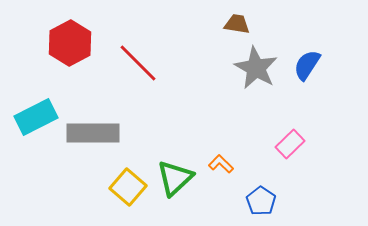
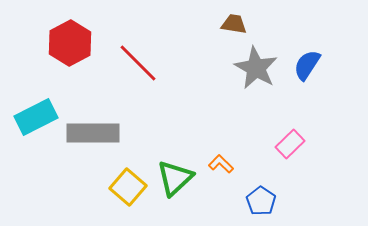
brown trapezoid: moved 3 px left
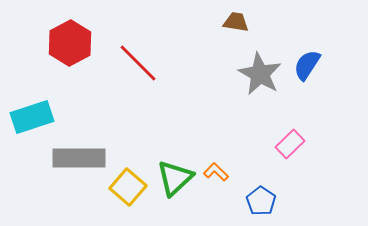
brown trapezoid: moved 2 px right, 2 px up
gray star: moved 4 px right, 6 px down
cyan rectangle: moved 4 px left; rotated 9 degrees clockwise
gray rectangle: moved 14 px left, 25 px down
orange L-shape: moved 5 px left, 8 px down
